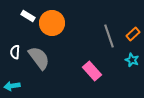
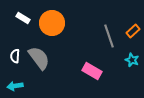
white rectangle: moved 5 px left, 2 px down
orange rectangle: moved 3 px up
white semicircle: moved 4 px down
pink rectangle: rotated 18 degrees counterclockwise
cyan arrow: moved 3 px right
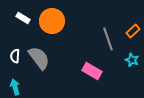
orange circle: moved 2 px up
gray line: moved 1 px left, 3 px down
cyan arrow: moved 1 px down; rotated 84 degrees clockwise
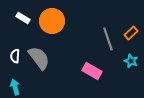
orange rectangle: moved 2 px left, 2 px down
cyan star: moved 1 px left, 1 px down
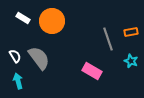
orange rectangle: moved 1 px up; rotated 32 degrees clockwise
white semicircle: rotated 144 degrees clockwise
cyan arrow: moved 3 px right, 6 px up
